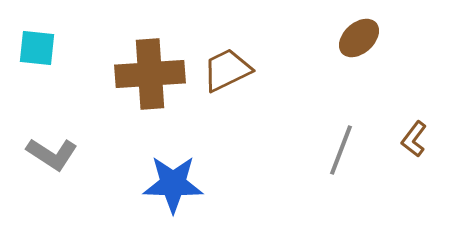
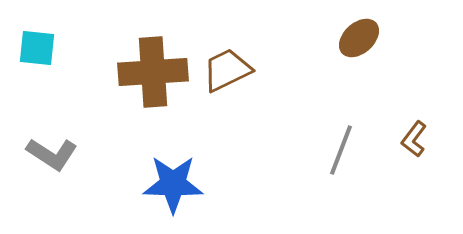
brown cross: moved 3 px right, 2 px up
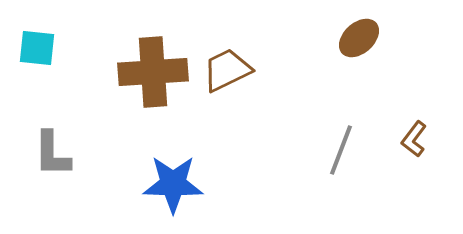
gray L-shape: rotated 57 degrees clockwise
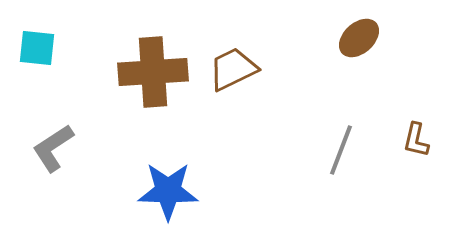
brown trapezoid: moved 6 px right, 1 px up
brown L-shape: moved 2 px right, 1 px down; rotated 24 degrees counterclockwise
gray L-shape: moved 1 px right, 6 px up; rotated 57 degrees clockwise
blue star: moved 5 px left, 7 px down
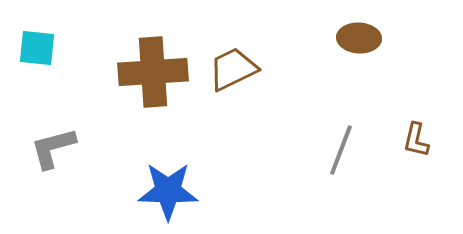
brown ellipse: rotated 45 degrees clockwise
gray L-shape: rotated 18 degrees clockwise
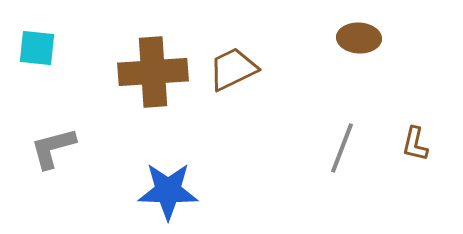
brown L-shape: moved 1 px left, 4 px down
gray line: moved 1 px right, 2 px up
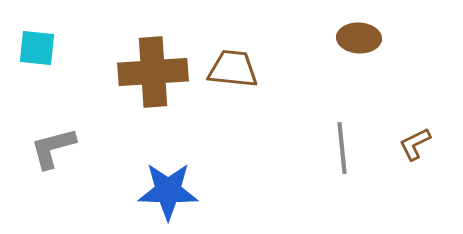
brown trapezoid: rotated 32 degrees clockwise
brown L-shape: rotated 51 degrees clockwise
gray line: rotated 27 degrees counterclockwise
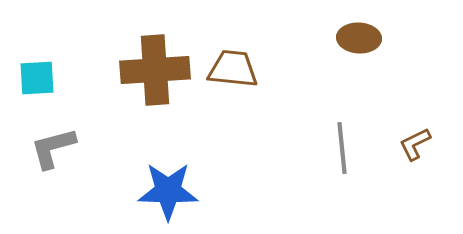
cyan square: moved 30 px down; rotated 9 degrees counterclockwise
brown cross: moved 2 px right, 2 px up
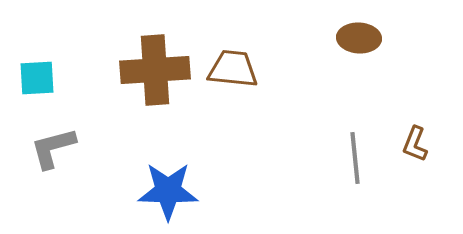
brown L-shape: rotated 42 degrees counterclockwise
gray line: moved 13 px right, 10 px down
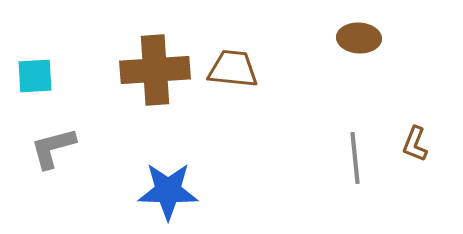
cyan square: moved 2 px left, 2 px up
